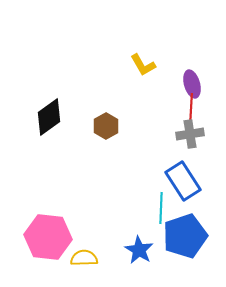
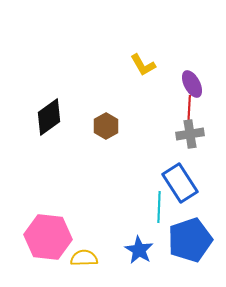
purple ellipse: rotated 12 degrees counterclockwise
red line: moved 2 px left, 2 px down
blue rectangle: moved 3 px left, 2 px down
cyan line: moved 2 px left, 1 px up
blue pentagon: moved 5 px right, 4 px down
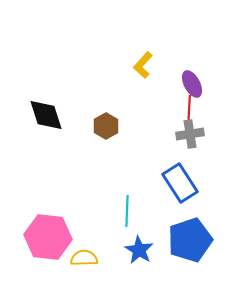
yellow L-shape: rotated 72 degrees clockwise
black diamond: moved 3 px left, 2 px up; rotated 72 degrees counterclockwise
cyan line: moved 32 px left, 4 px down
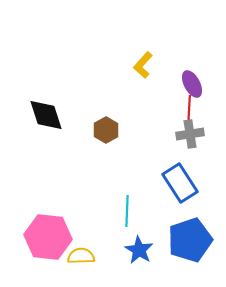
brown hexagon: moved 4 px down
yellow semicircle: moved 3 px left, 2 px up
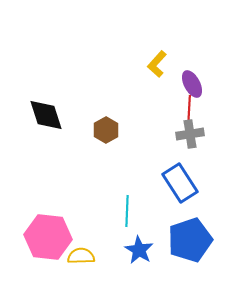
yellow L-shape: moved 14 px right, 1 px up
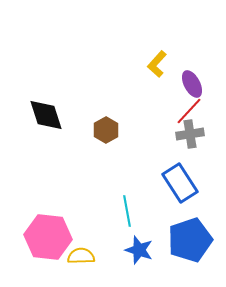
red line: rotated 40 degrees clockwise
cyan line: rotated 12 degrees counterclockwise
blue star: rotated 12 degrees counterclockwise
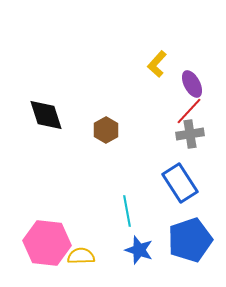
pink hexagon: moved 1 px left, 6 px down
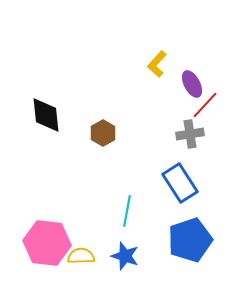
red line: moved 16 px right, 6 px up
black diamond: rotated 12 degrees clockwise
brown hexagon: moved 3 px left, 3 px down
cyan line: rotated 20 degrees clockwise
blue star: moved 14 px left, 6 px down
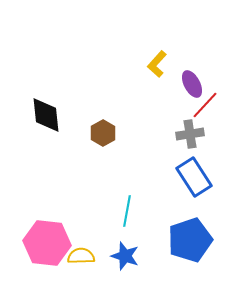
blue rectangle: moved 14 px right, 6 px up
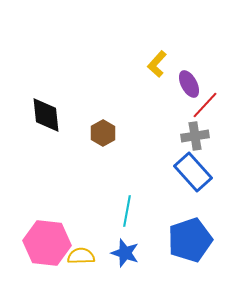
purple ellipse: moved 3 px left
gray cross: moved 5 px right, 2 px down
blue rectangle: moved 1 px left, 5 px up; rotated 9 degrees counterclockwise
blue star: moved 3 px up
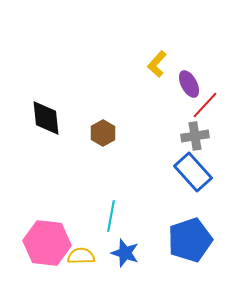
black diamond: moved 3 px down
cyan line: moved 16 px left, 5 px down
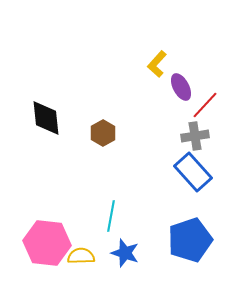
purple ellipse: moved 8 px left, 3 px down
